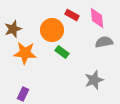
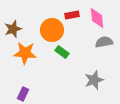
red rectangle: rotated 40 degrees counterclockwise
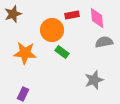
brown star: moved 15 px up
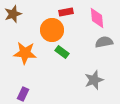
red rectangle: moved 6 px left, 3 px up
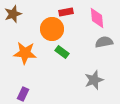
orange circle: moved 1 px up
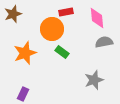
orange star: rotated 25 degrees counterclockwise
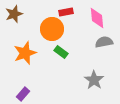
brown star: moved 1 px right
green rectangle: moved 1 px left
gray star: rotated 18 degrees counterclockwise
purple rectangle: rotated 16 degrees clockwise
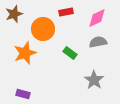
pink diamond: rotated 70 degrees clockwise
orange circle: moved 9 px left
gray semicircle: moved 6 px left
green rectangle: moved 9 px right, 1 px down
purple rectangle: rotated 64 degrees clockwise
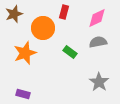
red rectangle: moved 2 px left; rotated 64 degrees counterclockwise
orange circle: moved 1 px up
green rectangle: moved 1 px up
gray star: moved 5 px right, 2 px down
